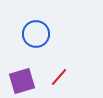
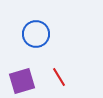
red line: rotated 72 degrees counterclockwise
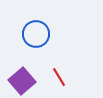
purple square: rotated 24 degrees counterclockwise
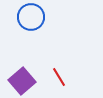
blue circle: moved 5 px left, 17 px up
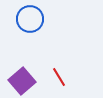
blue circle: moved 1 px left, 2 px down
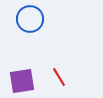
purple square: rotated 32 degrees clockwise
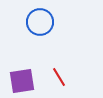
blue circle: moved 10 px right, 3 px down
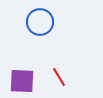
purple square: rotated 12 degrees clockwise
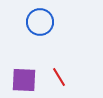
purple square: moved 2 px right, 1 px up
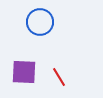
purple square: moved 8 px up
